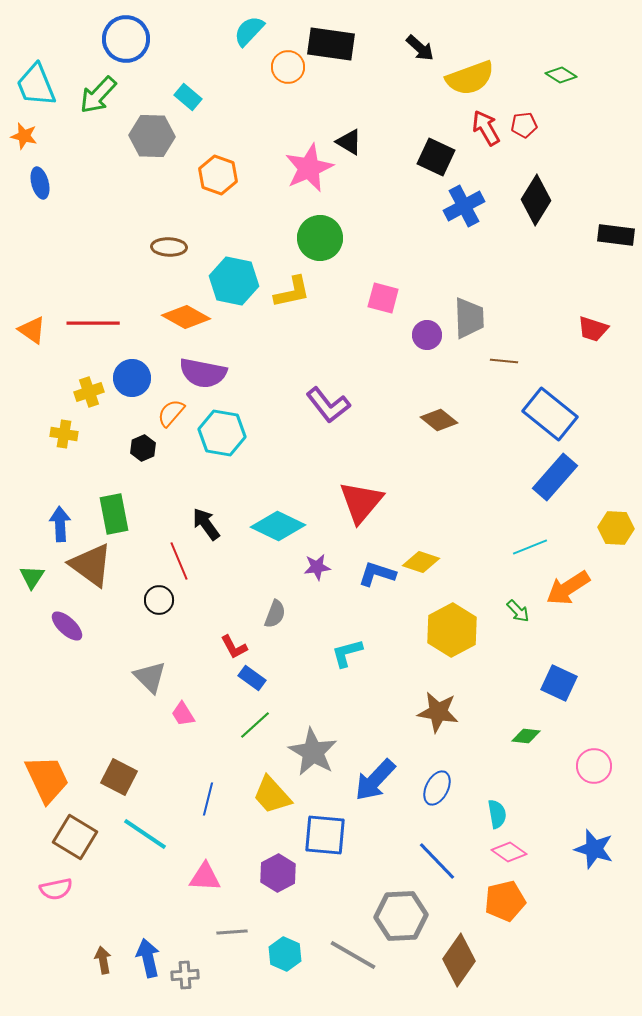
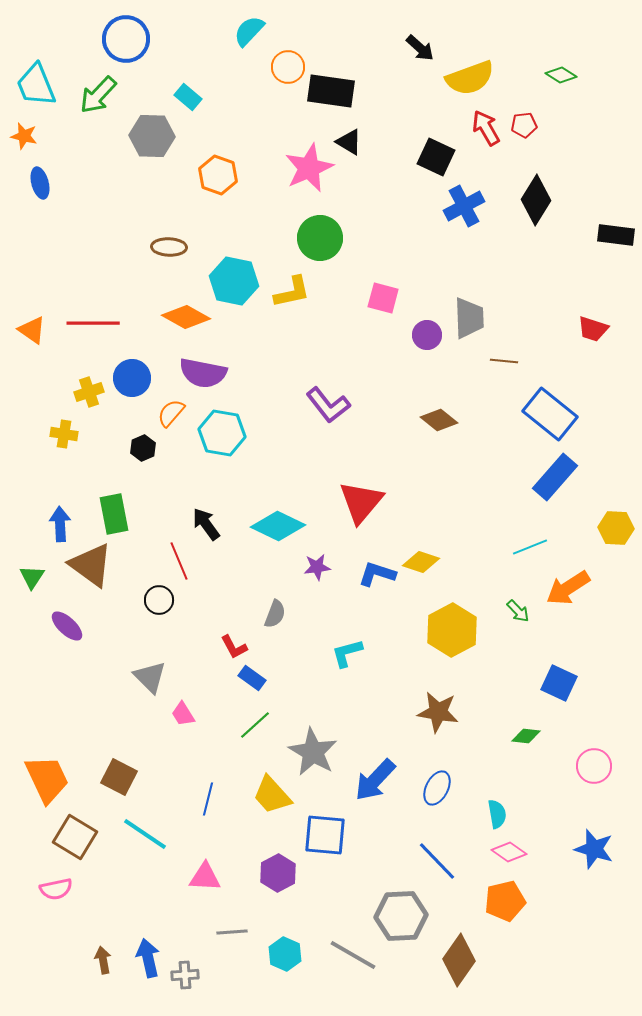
black rectangle at (331, 44): moved 47 px down
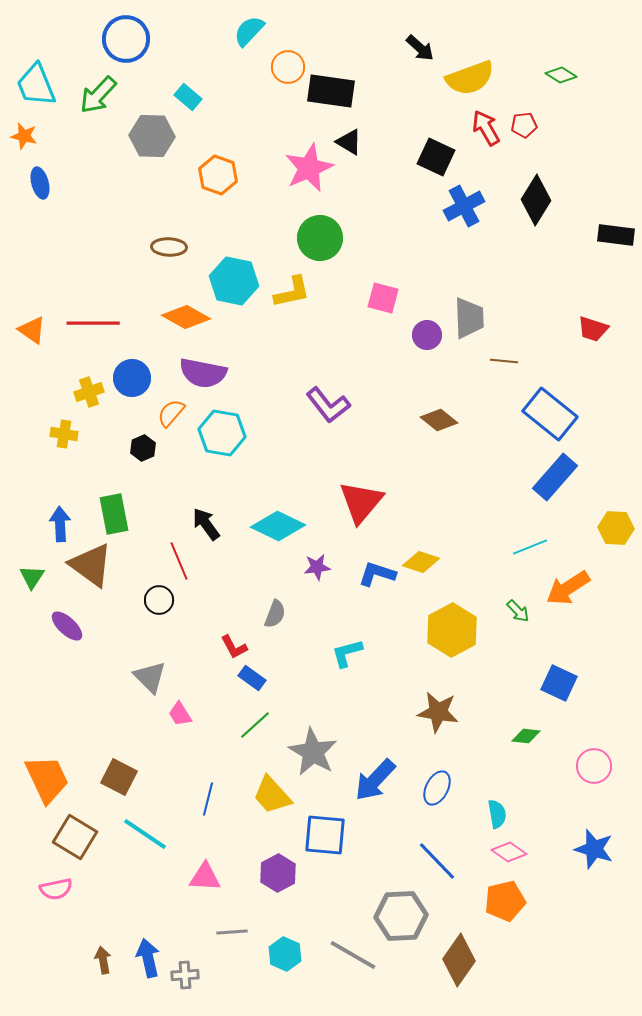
pink trapezoid at (183, 714): moved 3 px left
